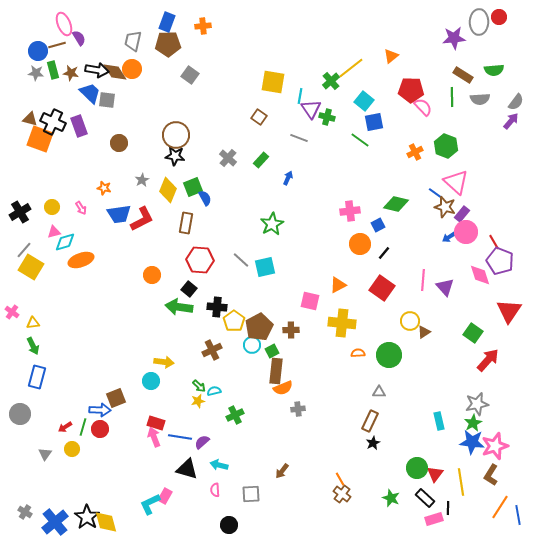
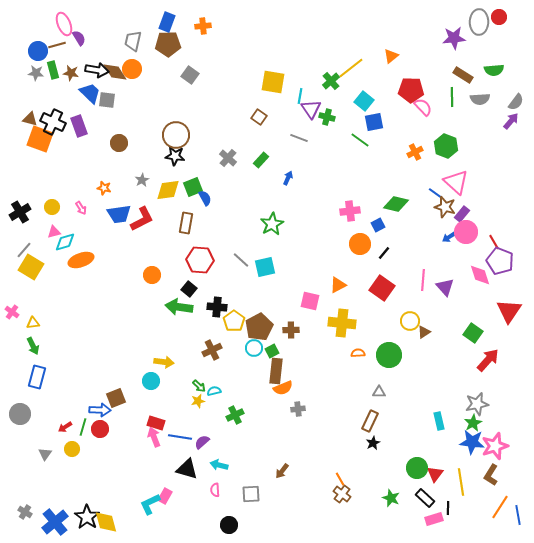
yellow diamond at (168, 190): rotated 60 degrees clockwise
cyan circle at (252, 345): moved 2 px right, 3 px down
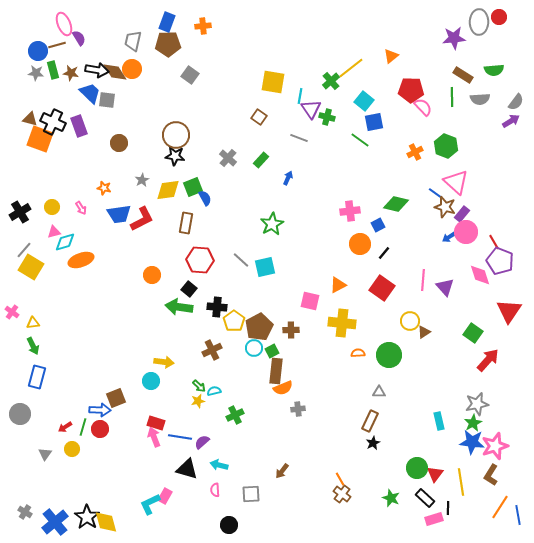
purple arrow at (511, 121): rotated 18 degrees clockwise
